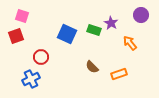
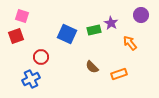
green rectangle: rotated 32 degrees counterclockwise
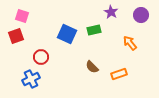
purple star: moved 11 px up
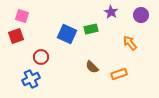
green rectangle: moved 3 px left, 1 px up
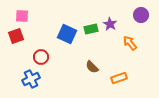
purple star: moved 1 px left, 12 px down
pink square: rotated 16 degrees counterclockwise
orange rectangle: moved 4 px down
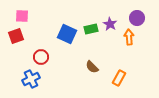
purple circle: moved 4 px left, 3 px down
orange arrow: moved 1 px left, 6 px up; rotated 35 degrees clockwise
orange rectangle: rotated 42 degrees counterclockwise
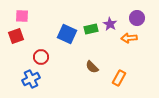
orange arrow: moved 1 px down; rotated 91 degrees counterclockwise
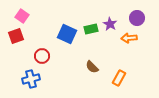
pink square: rotated 32 degrees clockwise
red circle: moved 1 px right, 1 px up
blue cross: rotated 12 degrees clockwise
